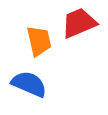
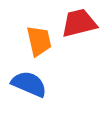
red trapezoid: rotated 9 degrees clockwise
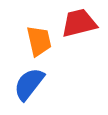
blue semicircle: rotated 75 degrees counterclockwise
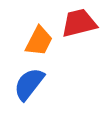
orange trapezoid: rotated 40 degrees clockwise
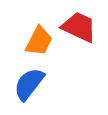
red trapezoid: moved 4 px down; rotated 39 degrees clockwise
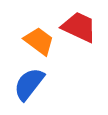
orange trapezoid: rotated 80 degrees counterclockwise
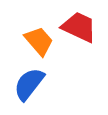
orange trapezoid: rotated 12 degrees clockwise
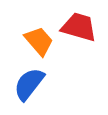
red trapezoid: rotated 9 degrees counterclockwise
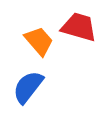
blue semicircle: moved 1 px left, 3 px down
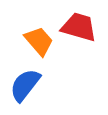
blue semicircle: moved 3 px left, 2 px up
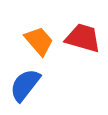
red trapezoid: moved 4 px right, 11 px down
